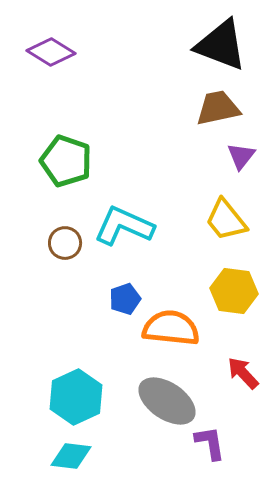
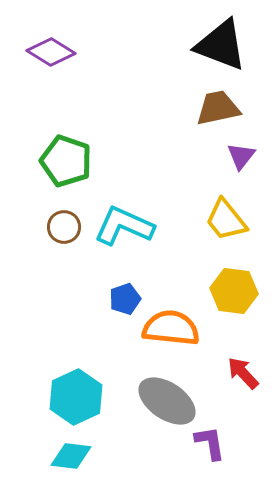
brown circle: moved 1 px left, 16 px up
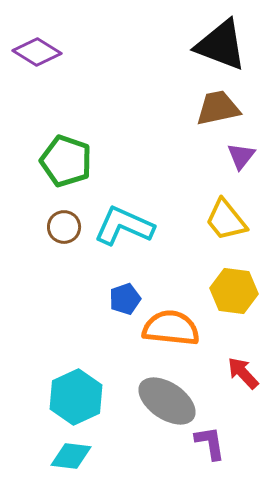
purple diamond: moved 14 px left
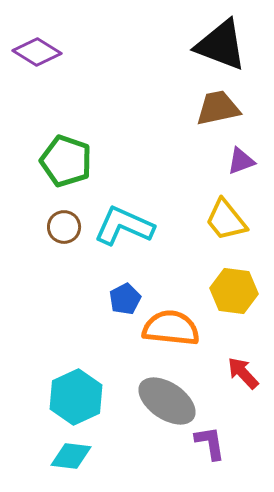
purple triangle: moved 5 px down; rotated 32 degrees clockwise
blue pentagon: rotated 8 degrees counterclockwise
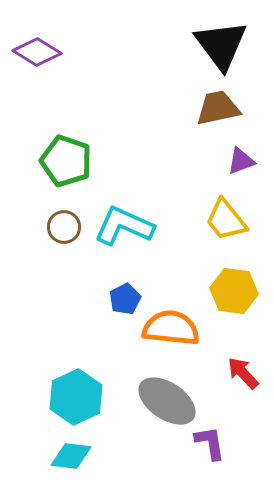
black triangle: rotated 32 degrees clockwise
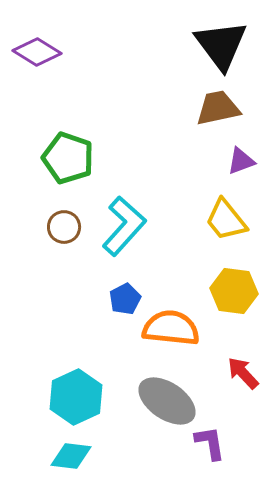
green pentagon: moved 2 px right, 3 px up
cyan L-shape: rotated 108 degrees clockwise
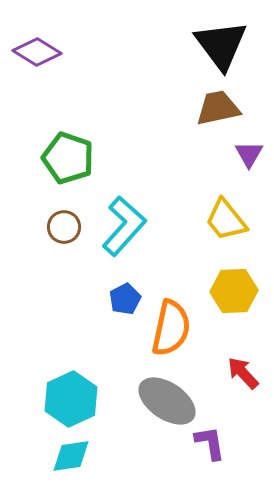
purple triangle: moved 8 px right, 7 px up; rotated 40 degrees counterclockwise
yellow hexagon: rotated 9 degrees counterclockwise
orange semicircle: rotated 96 degrees clockwise
cyan hexagon: moved 5 px left, 2 px down
cyan diamond: rotated 15 degrees counterclockwise
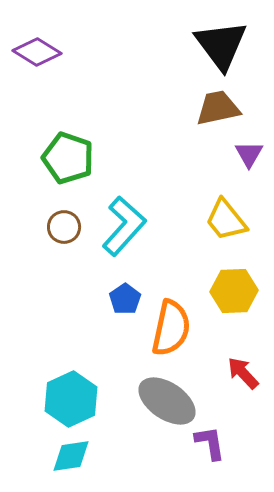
blue pentagon: rotated 8 degrees counterclockwise
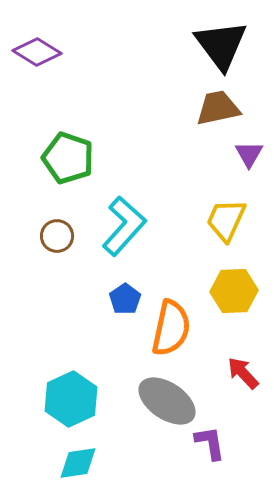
yellow trapezoid: rotated 63 degrees clockwise
brown circle: moved 7 px left, 9 px down
cyan diamond: moved 7 px right, 7 px down
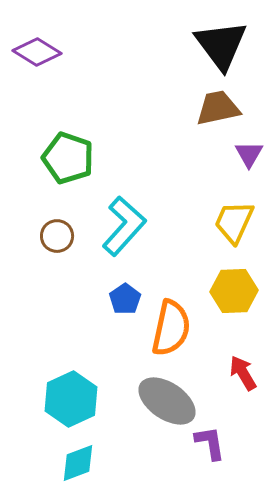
yellow trapezoid: moved 8 px right, 2 px down
red arrow: rotated 12 degrees clockwise
cyan diamond: rotated 12 degrees counterclockwise
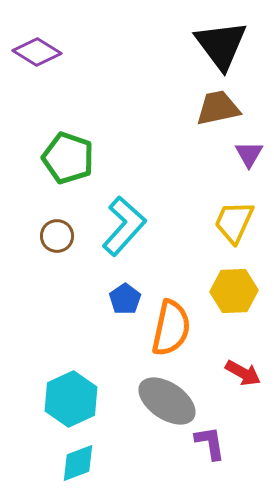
red arrow: rotated 150 degrees clockwise
